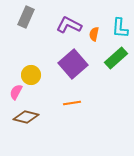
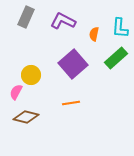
purple L-shape: moved 6 px left, 4 px up
orange line: moved 1 px left
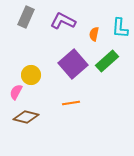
green rectangle: moved 9 px left, 3 px down
